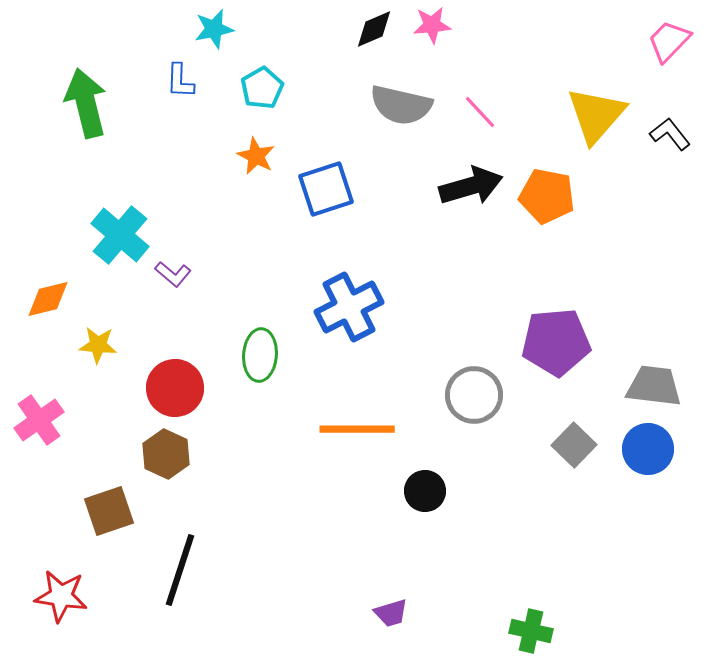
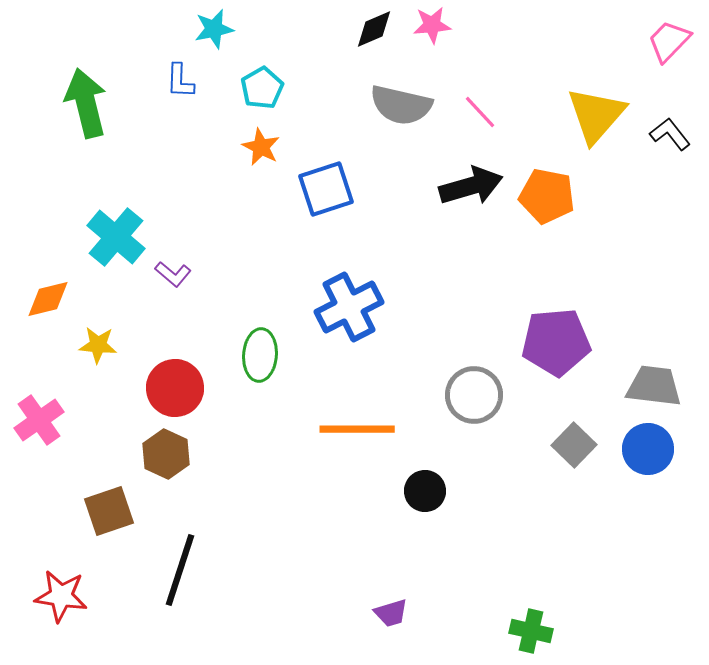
orange star: moved 5 px right, 9 px up
cyan cross: moved 4 px left, 2 px down
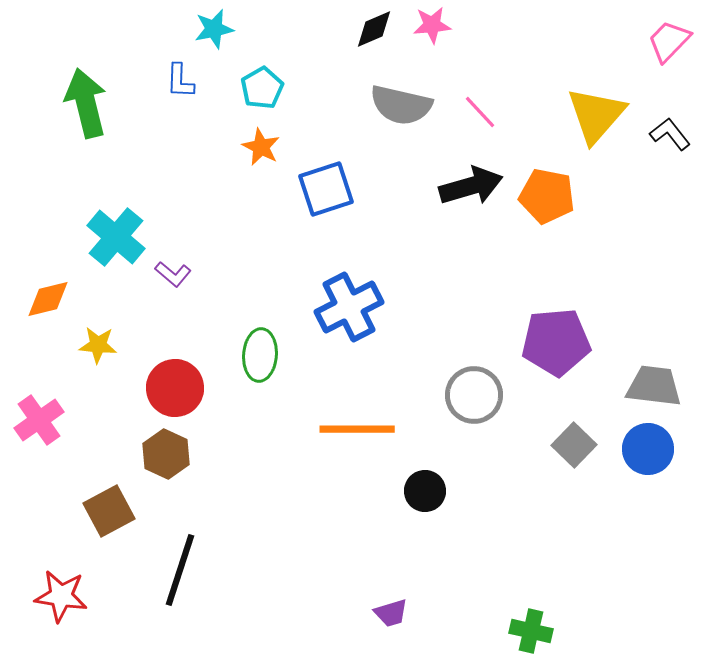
brown square: rotated 9 degrees counterclockwise
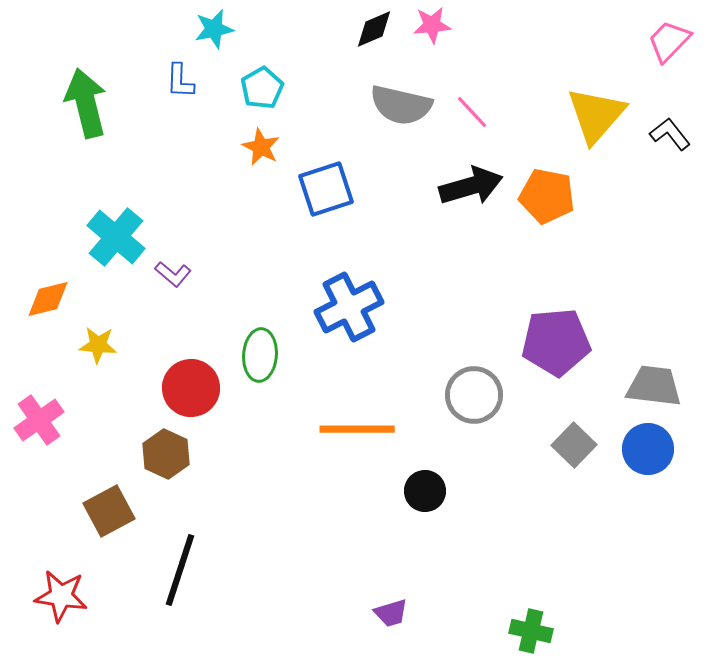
pink line: moved 8 px left
red circle: moved 16 px right
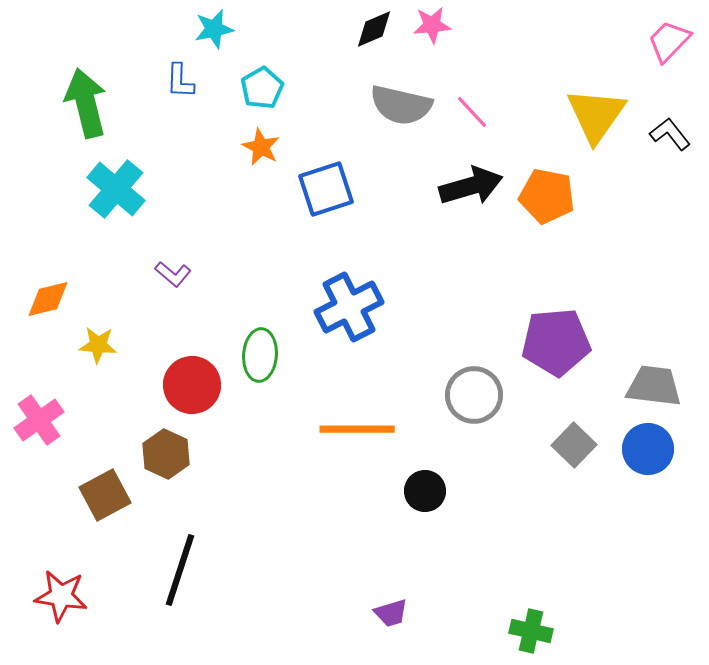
yellow triangle: rotated 6 degrees counterclockwise
cyan cross: moved 48 px up
red circle: moved 1 px right, 3 px up
brown square: moved 4 px left, 16 px up
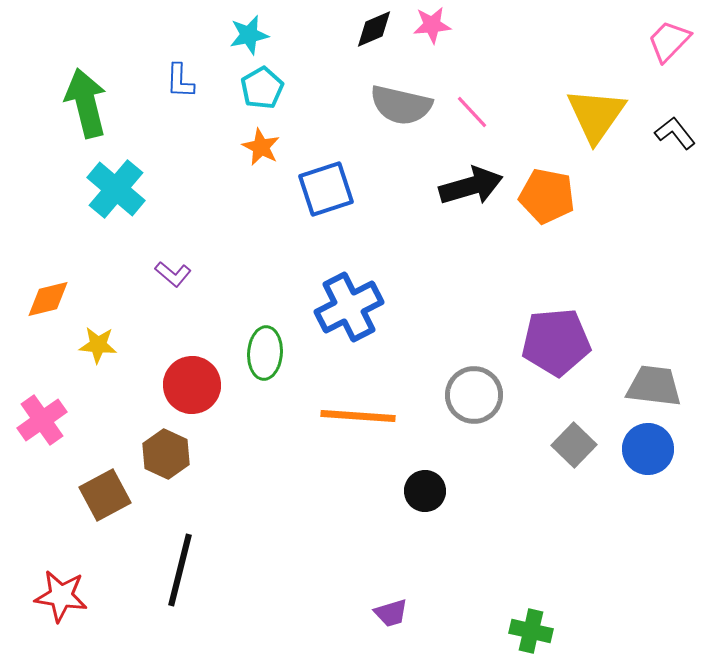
cyan star: moved 35 px right, 6 px down
black L-shape: moved 5 px right, 1 px up
green ellipse: moved 5 px right, 2 px up
pink cross: moved 3 px right
orange line: moved 1 px right, 13 px up; rotated 4 degrees clockwise
black line: rotated 4 degrees counterclockwise
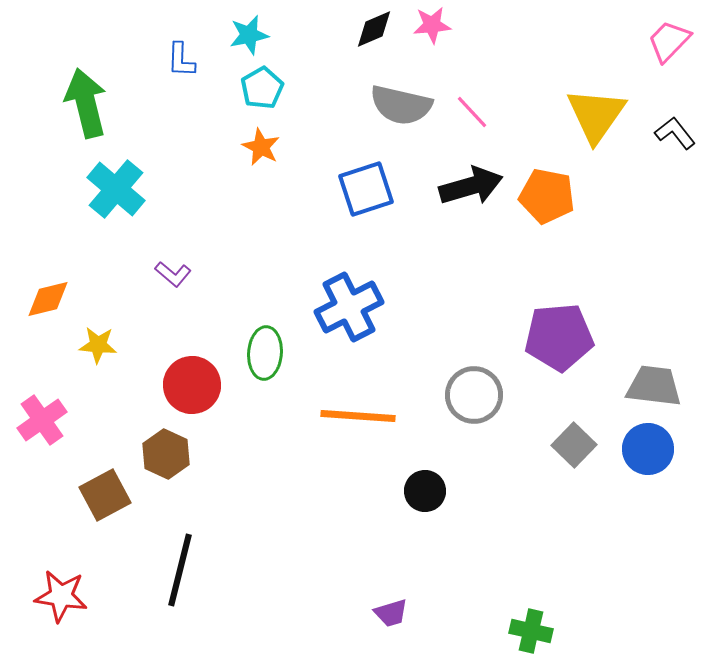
blue L-shape: moved 1 px right, 21 px up
blue square: moved 40 px right
purple pentagon: moved 3 px right, 5 px up
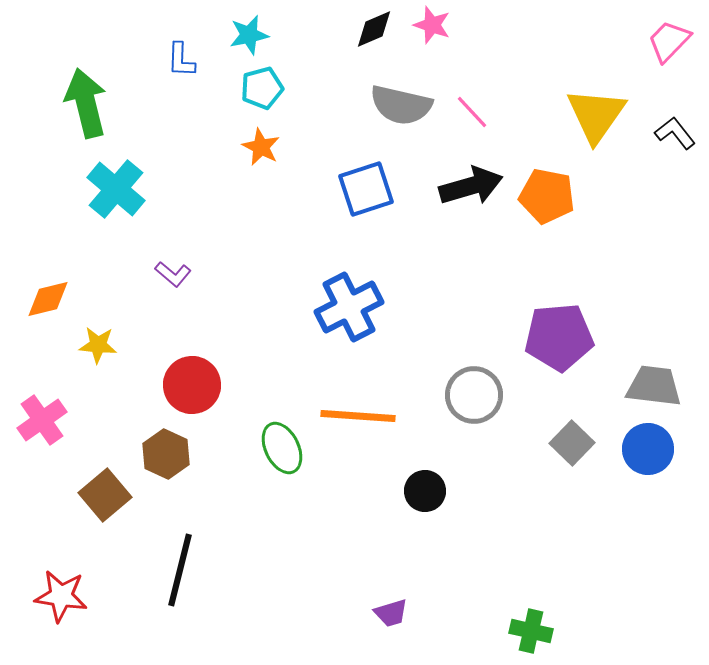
pink star: rotated 24 degrees clockwise
cyan pentagon: rotated 15 degrees clockwise
green ellipse: moved 17 px right, 95 px down; rotated 30 degrees counterclockwise
gray square: moved 2 px left, 2 px up
brown square: rotated 12 degrees counterclockwise
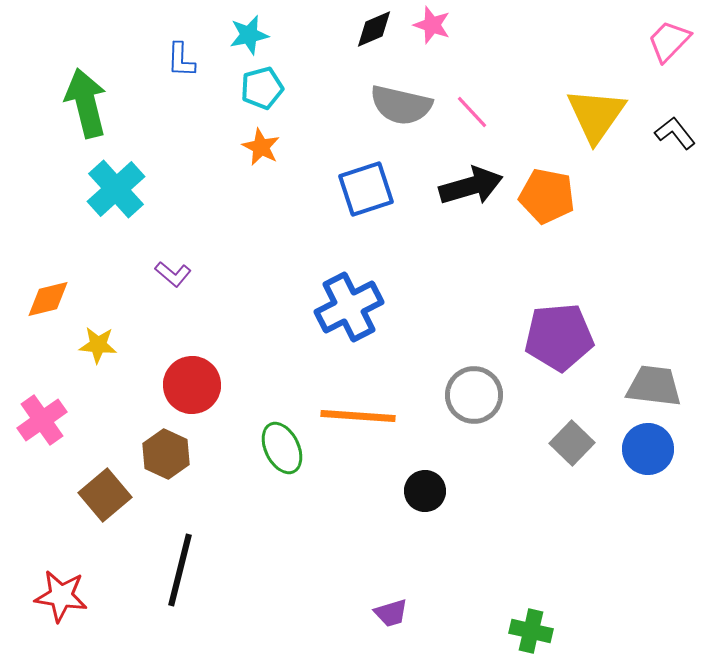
cyan cross: rotated 8 degrees clockwise
